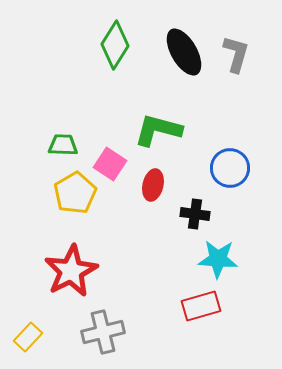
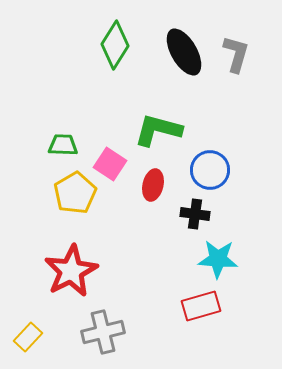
blue circle: moved 20 px left, 2 px down
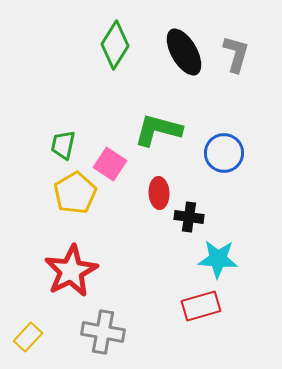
green trapezoid: rotated 80 degrees counterclockwise
blue circle: moved 14 px right, 17 px up
red ellipse: moved 6 px right, 8 px down; rotated 16 degrees counterclockwise
black cross: moved 6 px left, 3 px down
gray cross: rotated 24 degrees clockwise
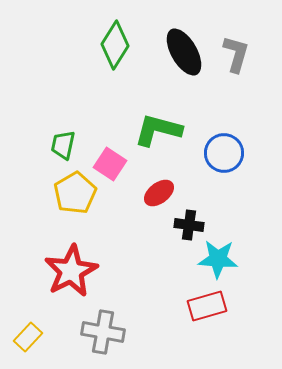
red ellipse: rotated 56 degrees clockwise
black cross: moved 8 px down
red rectangle: moved 6 px right
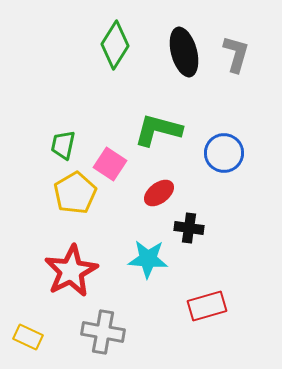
black ellipse: rotated 15 degrees clockwise
black cross: moved 3 px down
cyan star: moved 70 px left
yellow rectangle: rotated 72 degrees clockwise
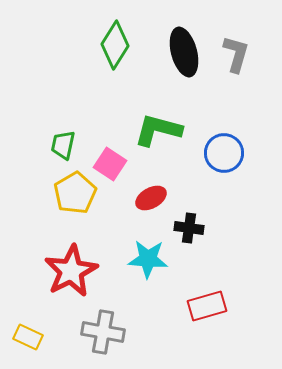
red ellipse: moved 8 px left, 5 px down; rotated 8 degrees clockwise
